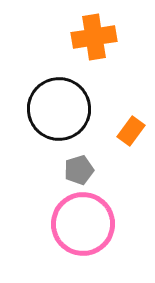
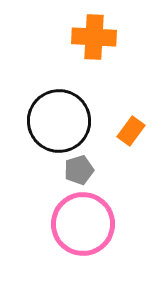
orange cross: rotated 12 degrees clockwise
black circle: moved 12 px down
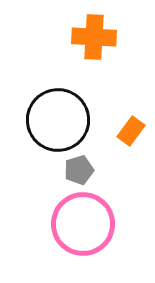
black circle: moved 1 px left, 1 px up
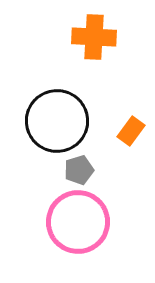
black circle: moved 1 px left, 1 px down
pink circle: moved 5 px left, 2 px up
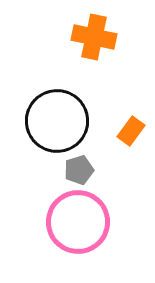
orange cross: rotated 9 degrees clockwise
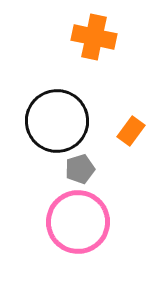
gray pentagon: moved 1 px right, 1 px up
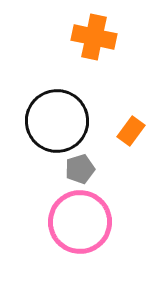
pink circle: moved 2 px right
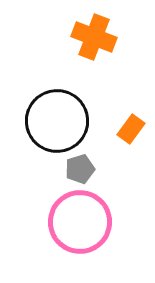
orange cross: rotated 9 degrees clockwise
orange rectangle: moved 2 px up
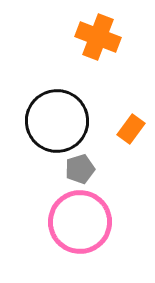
orange cross: moved 4 px right
